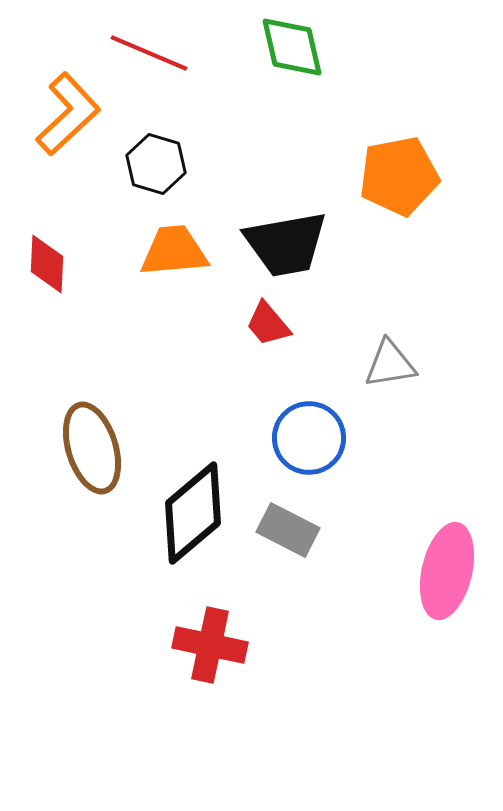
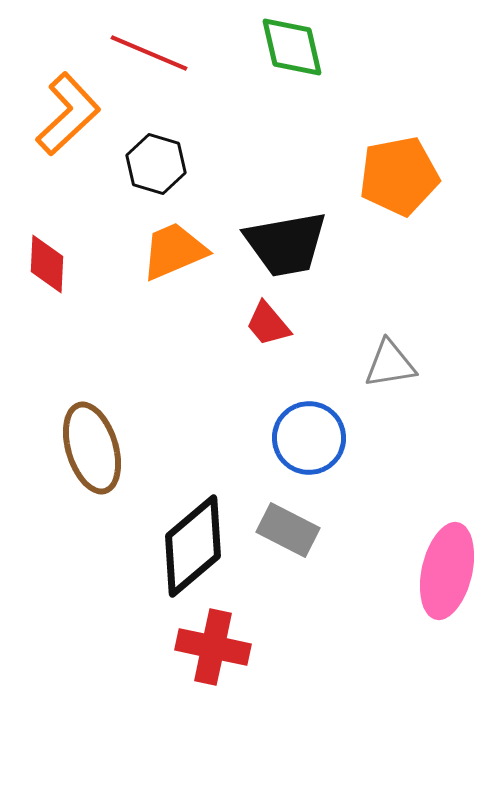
orange trapezoid: rotated 18 degrees counterclockwise
black diamond: moved 33 px down
red cross: moved 3 px right, 2 px down
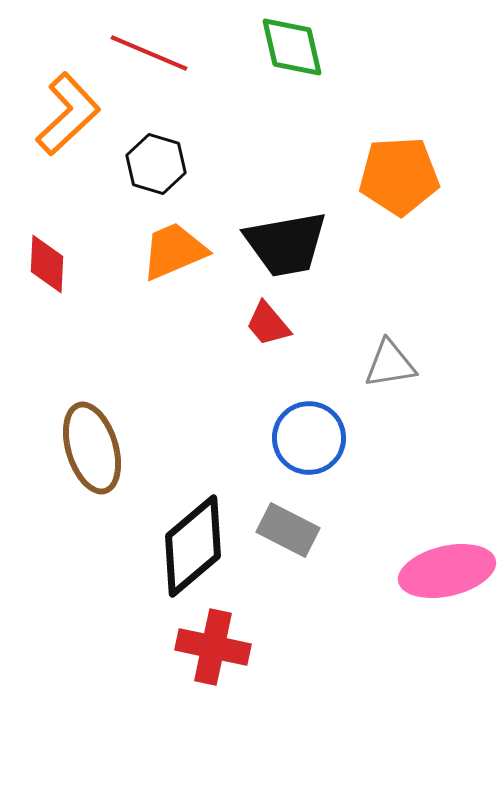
orange pentagon: rotated 8 degrees clockwise
pink ellipse: rotated 64 degrees clockwise
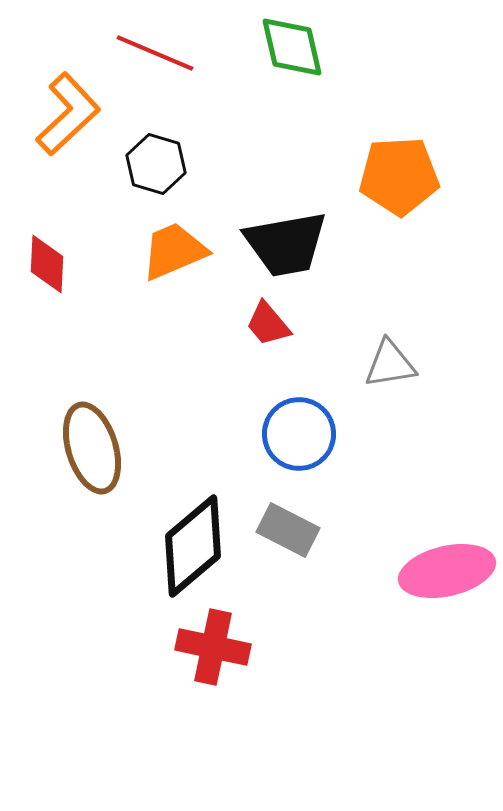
red line: moved 6 px right
blue circle: moved 10 px left, 4 px up
